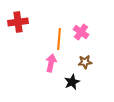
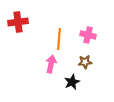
pink cross: moved 7 px right, 3 px down; rotated 21 degrees counterclockwise
pink arrow: moved 1 px down
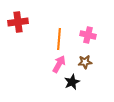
pink arrow: moved 8 px right; rotated 18 degrees clockwise
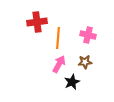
red cross: moved 19 px right
orange line: moved 1 px left, 1 px up
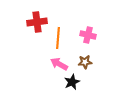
pink arrow: rotated 90 degrees counterclockwise
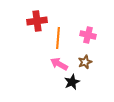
red cross: moved 1 px up
brown star: rotated 16 degrees counterclockwise
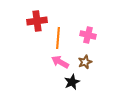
pink arrow: moved 1 px right, 2 px up
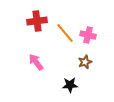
orange line: moved 7 px right, 5 px up; rotated 45 degrees counterclockwise
pink arrow: moved 24 px left; rotated 24 degrees clockwise
black star: moved 2 px left, 3 px down; rotated 21 degrees clockwise
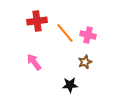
pink arrow: moved 2 px left
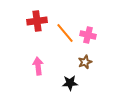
pink arrow: moved 4 px right, 4 px down; rotated 30 degrees clockwise
black star: moved 2 px up
